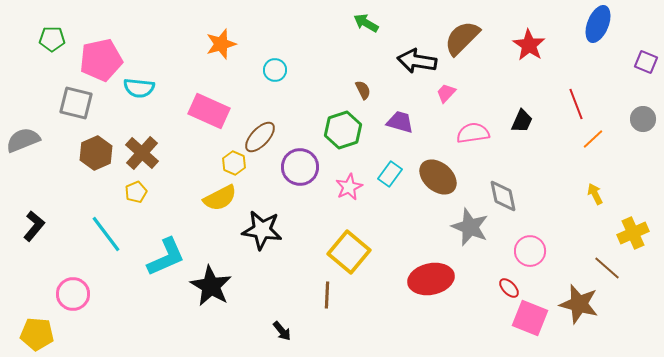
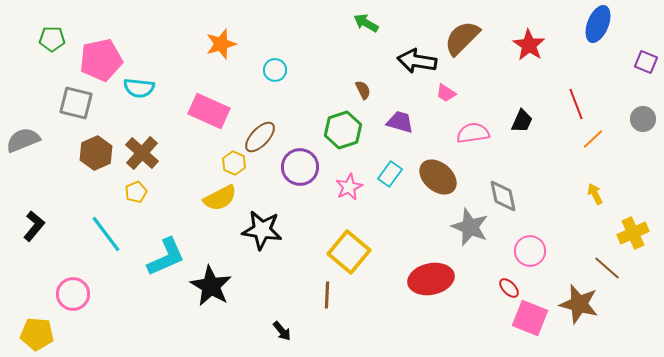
pink trapezoid at (446, 93): rotated 100 degrees counterclockwise
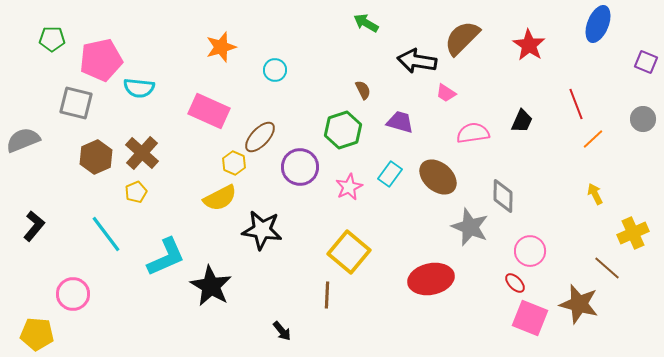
orange star at (221, 44): moved 3 px down
brown hexagon at (96, 153): moved 4 px down
gray diamond at (503, 196): rotated 12 degrees clockwise
red ellipse at (509, 288): moved 6 px right, 5 px up
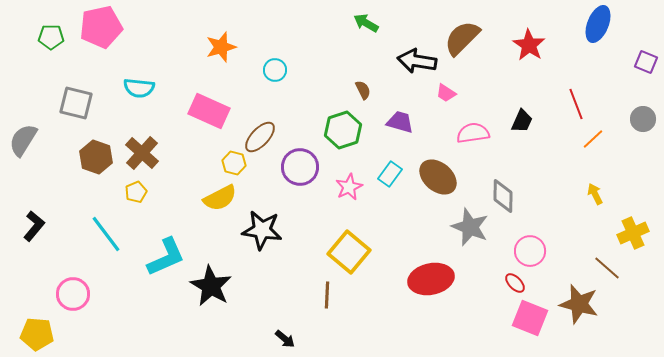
green pentagon at (52, 39): moved 1 px left, 2 px up
pink pentagon at (101, 60): moved 33 px up
gray semicircle at (23, 140): rotated 36 degrees counterclockwise
brown hexagon at (96, 157): rotated 16 degrees counterclockwise
yellow hexagon at (234, 163): rotated 10 degrees counterclockwise
black arrow at (282, 331): moved 3 px right, 8 px down; rotated 10 degrees counterclockwise
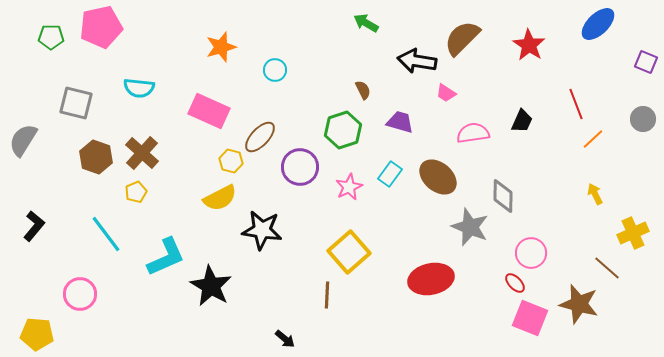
blue ellipse at (598, 24): rotated 24 degrees clockwise
yellow hexagon at (234, 163): moved 3 px left, 2 px up
pink circle at (530, 251): moved 1 px right, 2 px down
yellow square at (349, 252): rotated 9 degrees clockwise
pink circle at (73, 294): moved 7 px right
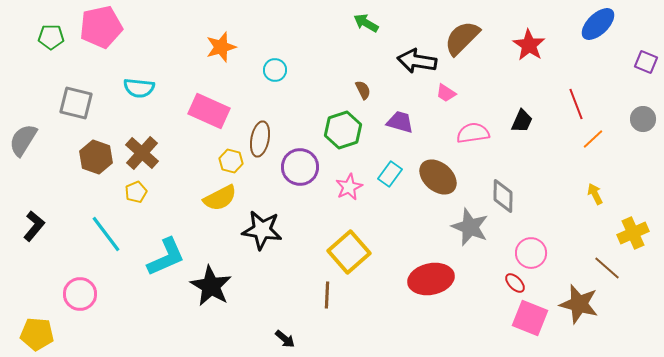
brown ellipse at (260, 137): moved 2 px down; rotated 32 degrees counterclockwise
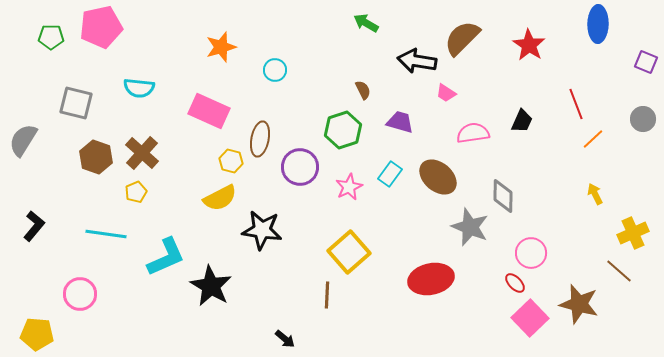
blue ellipse at (598, 24): rotated 45 degrees counterclockwise
cyan line at (106, 234): rotated 45 degrees counterclockwise
brown line at (607, 268): moved 12 px right, 3 px down
pink square at (530, 318): rotated 24 degrees clockwise
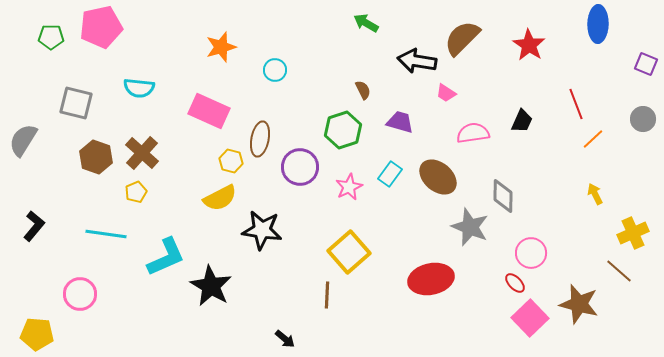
purple square at (646, 62): moved 2 px down
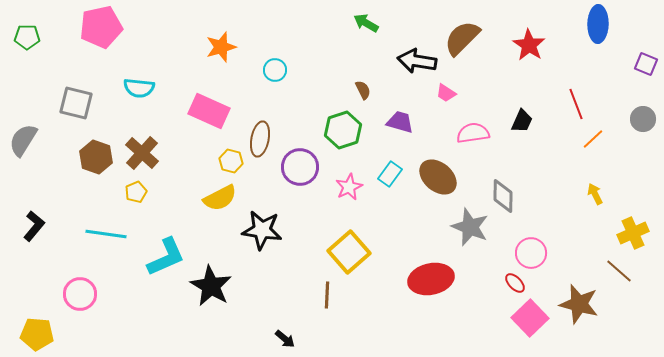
green pentagon at (51, 37): moved 24 px left
